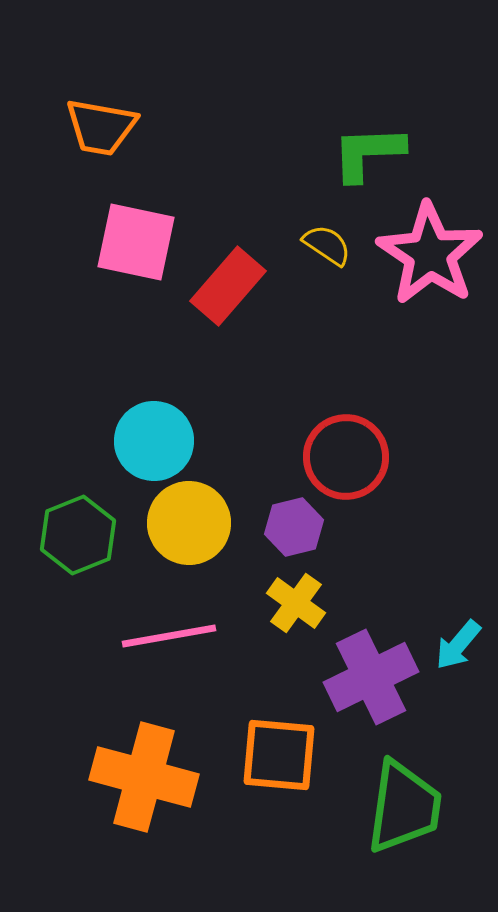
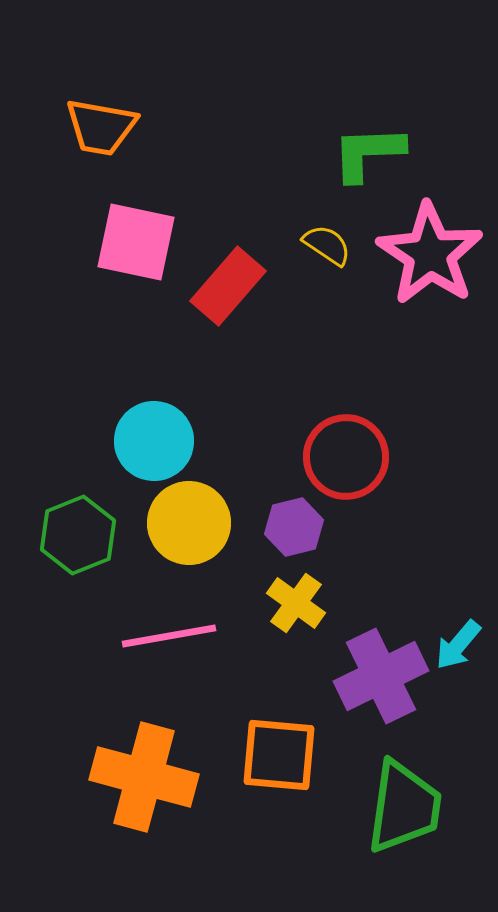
purple cross: moved 10 px right, 1 px up
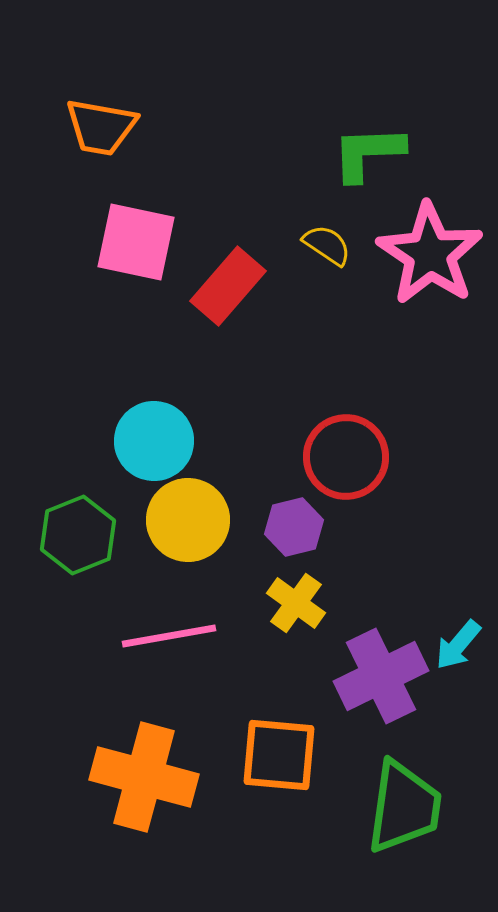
yellow circle: moved 1 px left, 3 px up
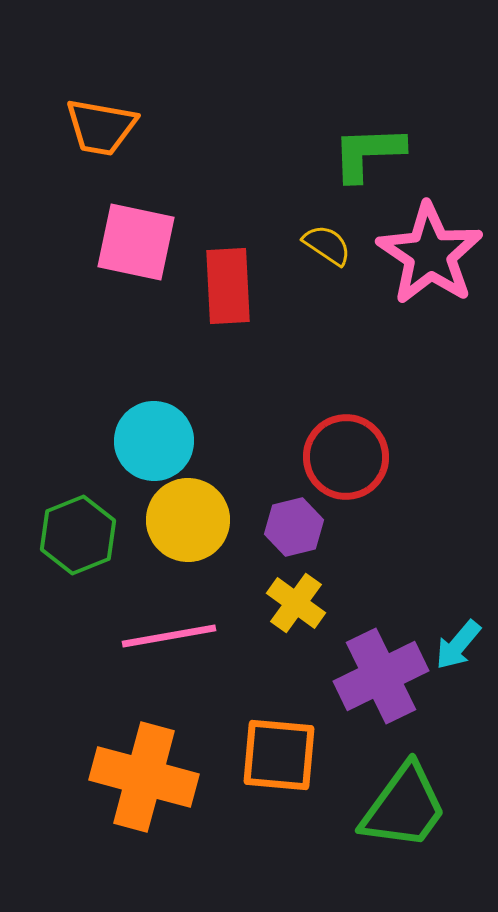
red rectangle: rotated 44 degrees counterclockwise
green trapezoid: rotated 28 degrees clockwise
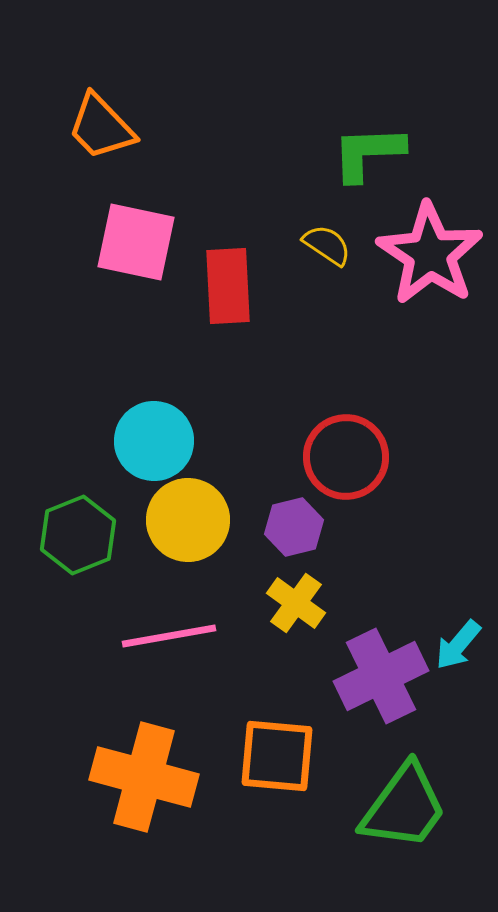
orange trapezoid: rotated 36 degrees clockwise
orange square: moved 2 px left, 1 px down
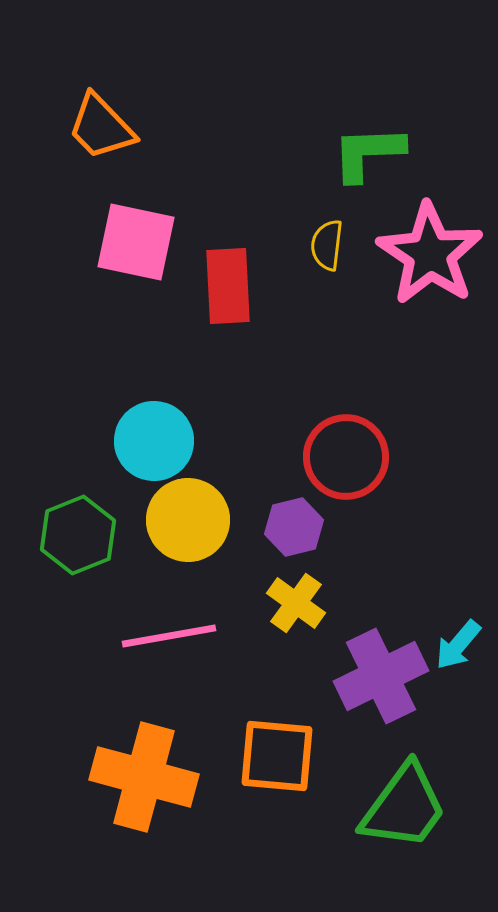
yellow semicircle: rotated 117 degrees counterclockwise
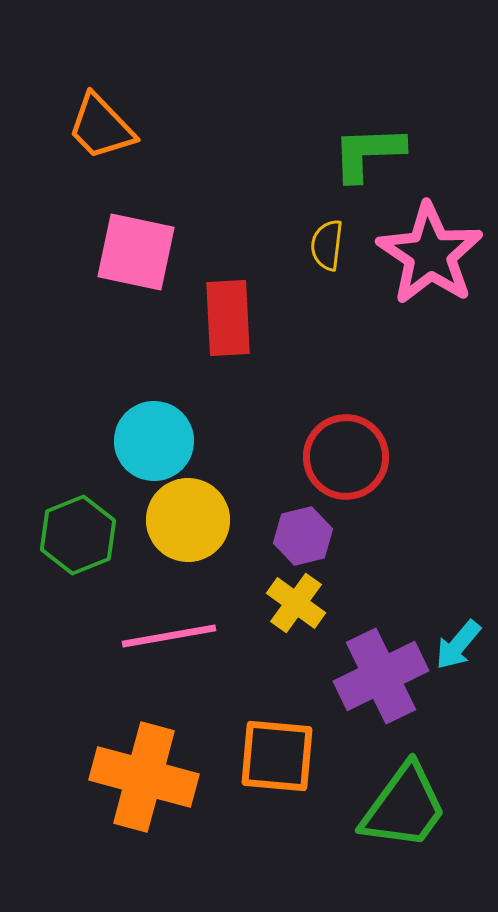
pink square: moved 10 px down
red rectangle: moved 32 px down
purple hexagon: moved 9 px right, 9 px down
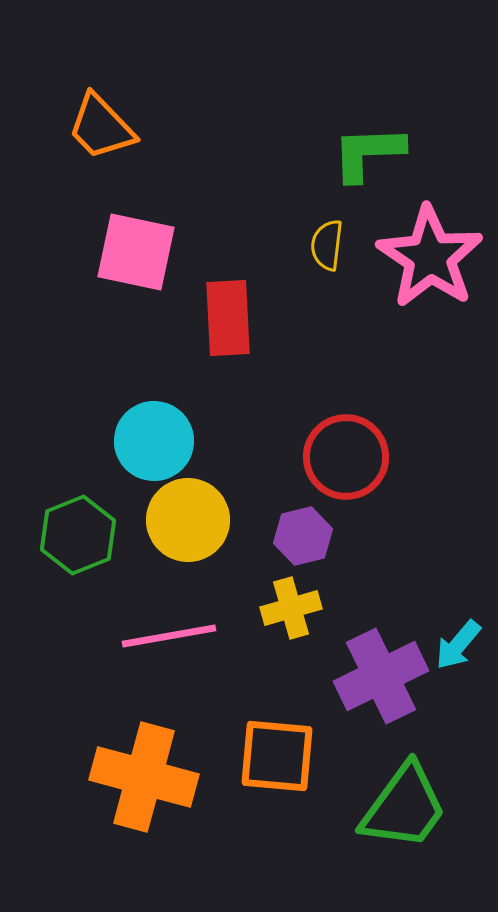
pink star: moved 3 px down
yellow cross: moved 5 px left, 5 px down; rotated 38 degrees clockwise
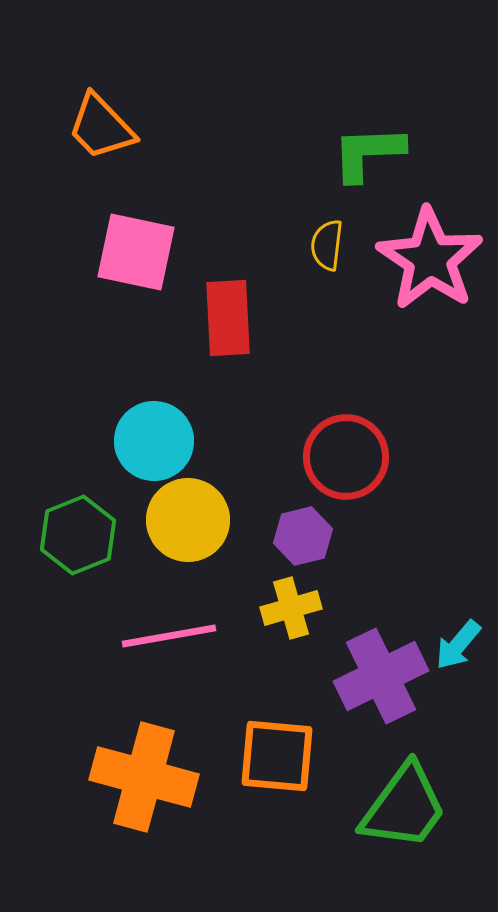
pink star: moved 2 px down
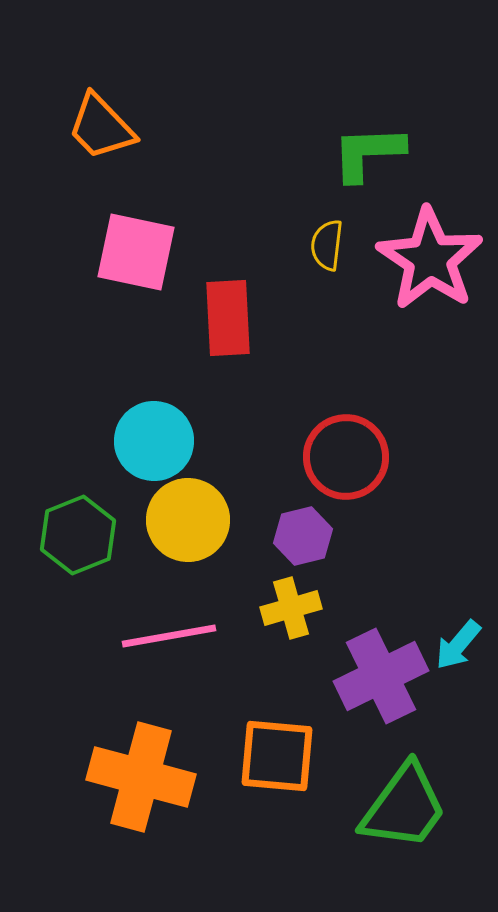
orange cross: moved 3 px left
